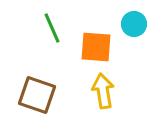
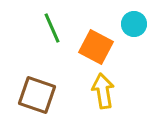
orange square: rotated 24 degrees clockwise
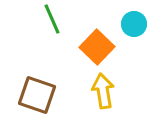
green line: moved 9 px up
orange square: moved 1 px right; rotated 16 degrees clockwise
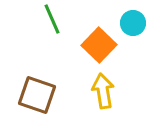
cyan circle: moved 1 px left, 1 px up
orange square: moved 2 px right, 2 px up
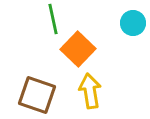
green line: moved 1 px right; rotated 12 degrees clockwise
orange square: moved 21 px left, 4 px down
yellow arrow: moved 13 px left
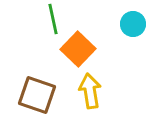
cyan circle: moved 1 px down
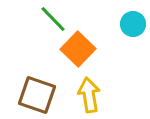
green line: rotated 32 degrees counterclockwise
yellow arrow: moved 1 px left, 4 px down
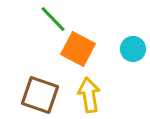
cyan circle: moved 25 px down
orange square: rotated 16 degrees counterclockwise
brown square: moved 3 px right
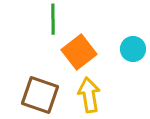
green line: rotated 44 degrees clockwise
orange square: moved 1 px right, 3 px down; rotated 24 degrees clockwise
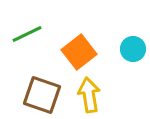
green line: moved 26 px left, 15 px down; rotated 64 degrees clockwise
brown square: moved 2 px right
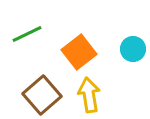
brown square: rotated 30 degrees clockwise
